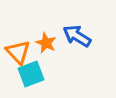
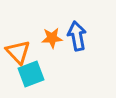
blue arrow: rotated 48 degrees clockwise
orange star: moved 6 px right, 5 px up; rotated 30 degrees counterclockwise
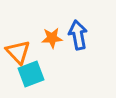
blue arrow: moved 1 px right, 1 px up
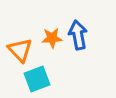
orange triangle: moved 2 px right, 2 px up
cyan square: moved 6 px right, 5 px down
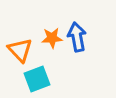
blue arrow: moved 1 px left, 2 px down
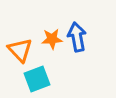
orange star: moved 1 px down
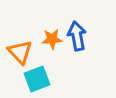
blue arrow: moved 1 px up
orange triangle: moved 2 px down
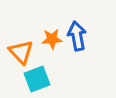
orange triangle: moved 1 px right
